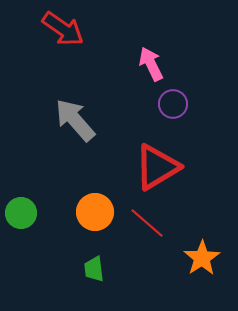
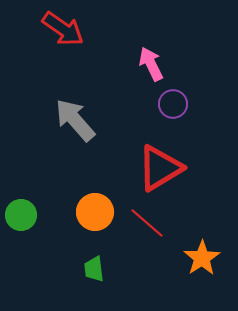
red triangle: moved 3 px right, 1 px down
green circle: moved 2 px down
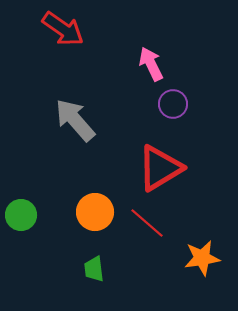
orange star: rotated 24 degrees clockwise
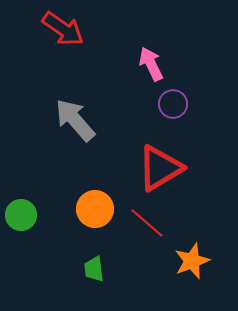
orange circle: moved 3 px up
orange star: moved 10 px left, 3 px down; rotated 12 degrees counterclockwise
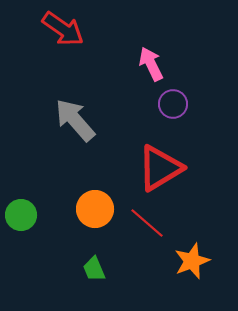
green trapezoid: rotated 16 degrees counterclockwise
